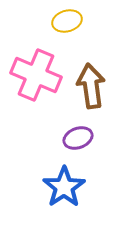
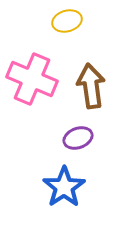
pink cross: moved 4 px left, 4 px down
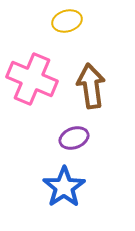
purple ellipse: moved 4 px left
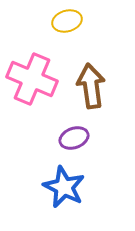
blue star: rotated 12 degrees counterclockwise
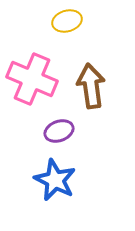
purple ellipse: moved 15 px left, 7 px up
blue star: moved 9 px left, 7 px up
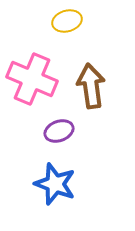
blue star: moved 4 px down; rotated 6 degrees counterclockwise
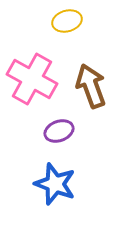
pink cross: rotated 6 degrees clockwise
brown arrow: rotated 12 degrees counterclockwise
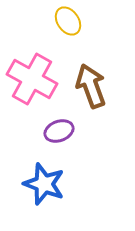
yellow ellipse: moved 1 px right; rotated 72 degrees clockwise
blue star: moved 11 px left
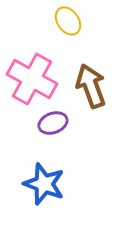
purple ellipse: moved 6 px left, 8 px up
